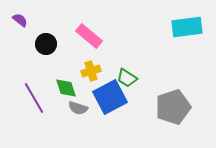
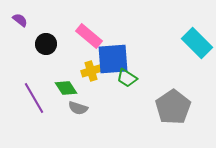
cyan rectangle: moved 10 px right, 16 px down; rotated 52 degrees clockwise
green diamond: rotated 15 degrees counterclockwise
blue square: moved 3 px right, 38 px up; rotated 24 degrees clockwise
gray pentagon: rotated 16 degrees counterclockwise
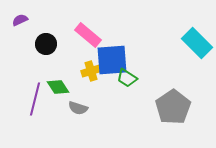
purple semicircle: rotated 63 degrees counterclockwise
pink rectangle: moved 1 px left, 1 px up
blue square: moved 1 px left, 1 px down
green diamond: moved 8 px left, 1 px up
purple line: moved 1 px right, 1 px down; rotated 44 degrees clockwise
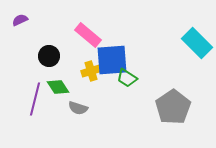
black circle: moved 3 px right, 12 px down
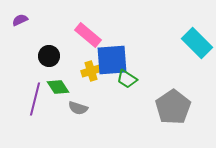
green trapezoid: moved 1 px down
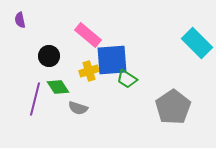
purple semicircle: rotated 77 degrees counterclockwise
yellow cross: moved 2 px left
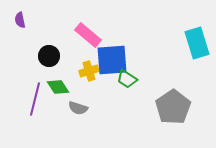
cyan rectangle: rotated 28 degrees clockwise
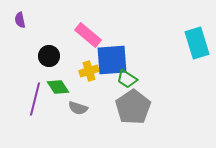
gray pentagon: moved 40 px left
